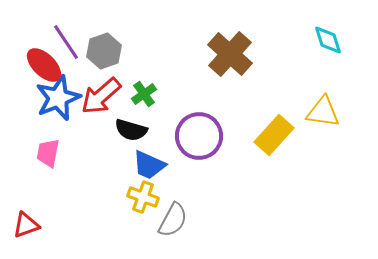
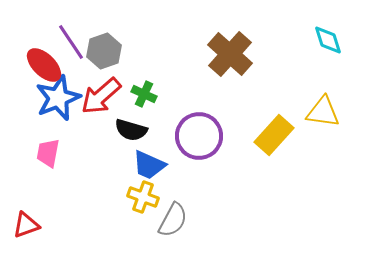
purple line: moved 5 px right
green cross: rotated 30 degrees counterclockwise
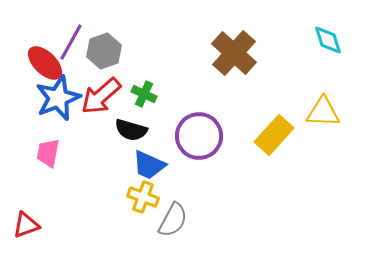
purple line: rotated 63 degrees clockwise
brown cross: moved 4 px right, 1 px up
red ellipse: moved 1 px right, 2 px up
yellow triangle: rotated 6 degrees counterclockwise
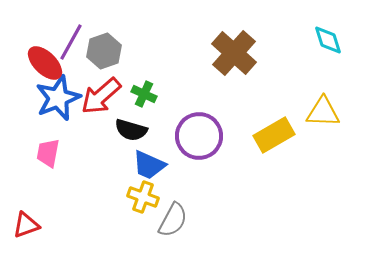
yellow rectangle: rotated 18 degrees clockwise
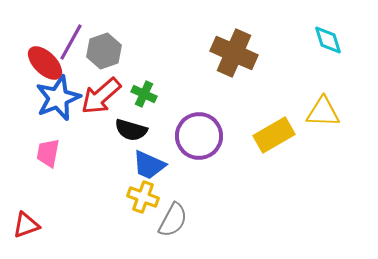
brown cross: rotated 18 degrees counterclockwise
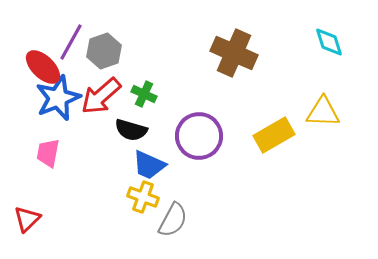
cyan diamond: moved 1 px right, 2 px down
red ellipse: moved 2 px left, 4 px down
red triangle: moved 1 px right, 6 px up; rotated 24 degrees counterclockwise
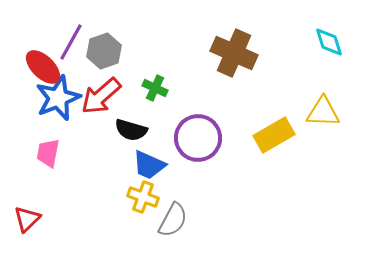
green cross: moved 11 px right, 6 px up
purple circle: moved 1 px left, 2 px down
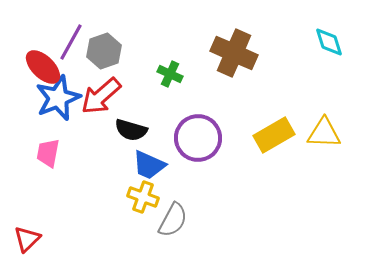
green cross: moved 15 px right, 14 px up
yellow triangle: moved 1 px right, 21 px down
red triangle: moved 20 px down
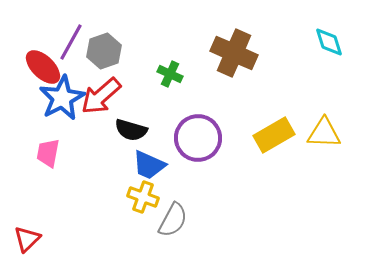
blue star: moved 4 px right; rotated 6 degrees counterclockwise
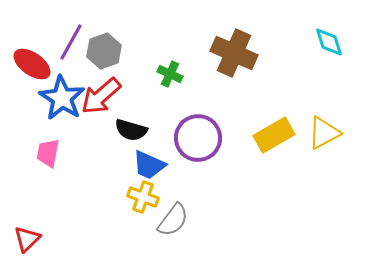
red ellipse: moved 11 px left, 3 px up; rotated 9 degrees counterclockwise
blue star: rotated 12 degrees counterclockwise
yellow triangle: rotated 30 degrees counterclockwise
gray semicircle: rotated 9 degrees clockwise
